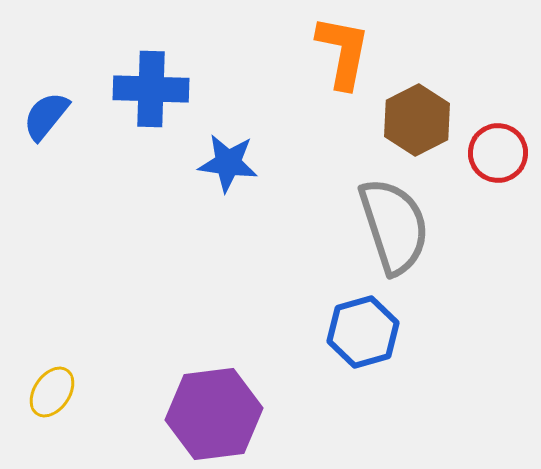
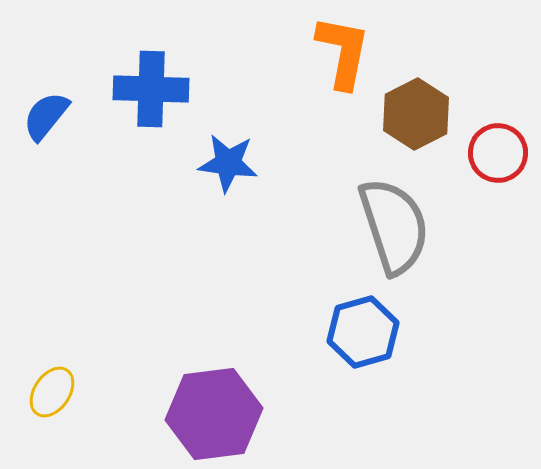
brown hexagon: moved 1 px left, 6 px up
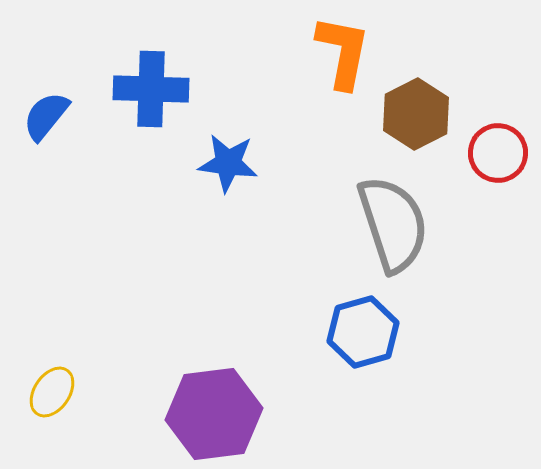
gray semicircle: moved 1 px left, 2 px up
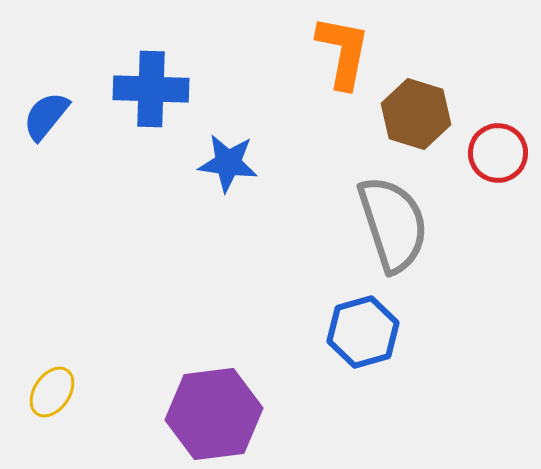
brown hexagon: rotated 16 degrees counterclockwise
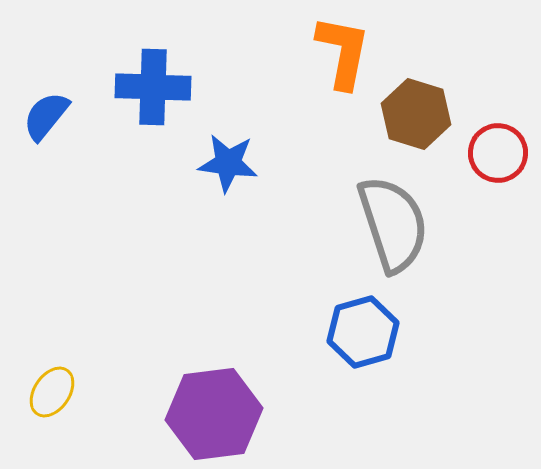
blue cross: moved 2 px right, 2 px up
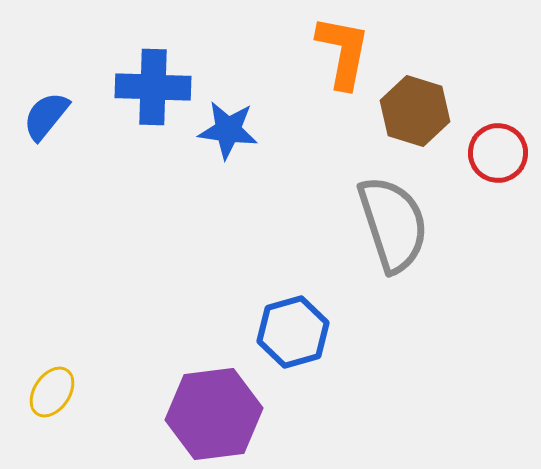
brown hexagon: moved 1 px left, 3 px up
blue star: moved 33 px up
blue hexagon: moved 70 px left
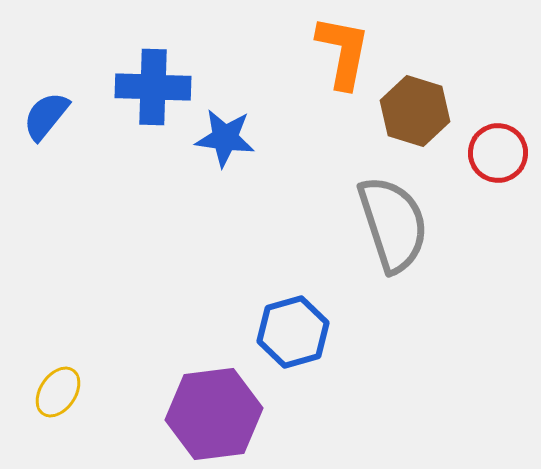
blue star: moved 3 px left, 8 px down
yellow ellipse: moved 6 px right
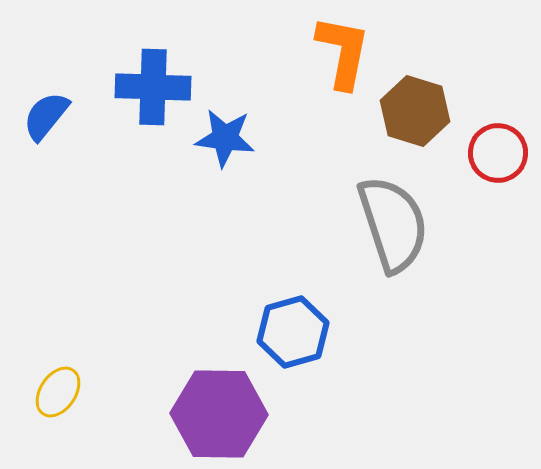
purple hexagon: moved 5 px right; rotated 8 degrees clockwise
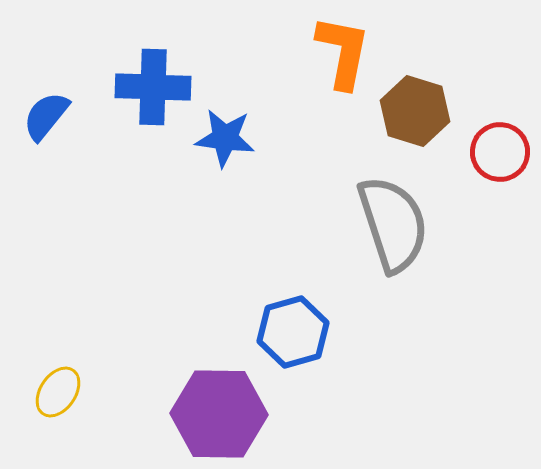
red circle: moved 2 px right, 1 px up
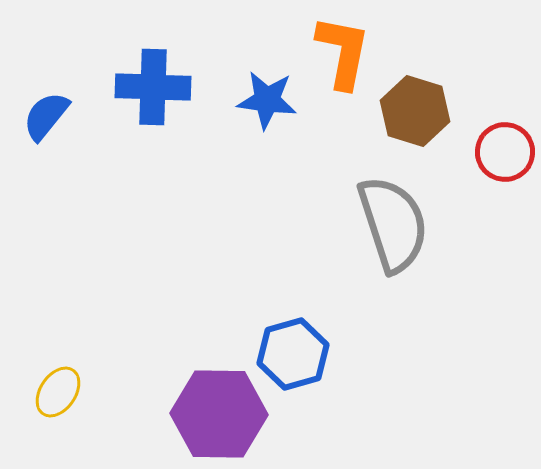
blue star: moved 42 px right, 38 px up
red circle: moved 5 px right
blue hexagon: moved 22 px down
